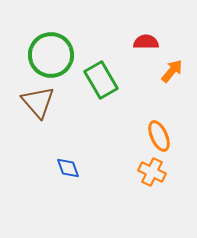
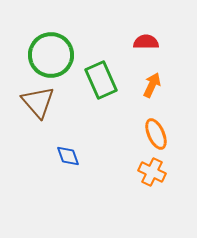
orange arrow: moved 20 px left, 14 px down; rotated 15 degrees counterclockwise
green rectangle: rotated 6 degrees clockwise
orange ellipse: moved 3 px left, 2 px up
blue diamond: moved 12 px up
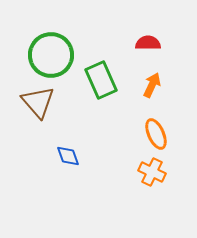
red semicircle: moved 2 px right, 1 px down
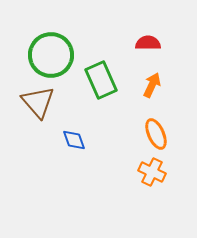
blue diamond: moved 6 px right, 16 px up
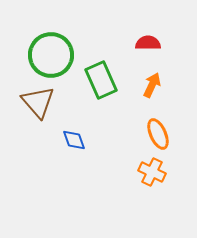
orange ellipse: moved 2 px right
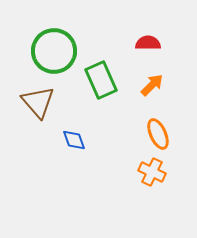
green circle: moved 3 px right, 4 px up
orange arrow: rotated 20 degrees clockwise
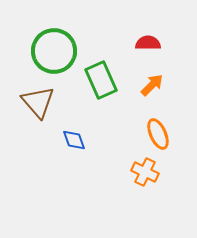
orange cross: moved 7 px left
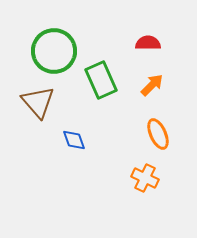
orange cross: moved 6 px down
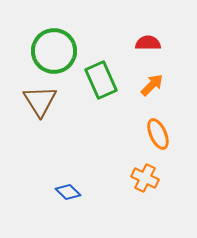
brown triangle: moved 2 px right, 1 px up; rotated 9 degrees clockwise
blue diamond: moved 6 px left, 52 px down; rotated 25 degrees counterclockwise
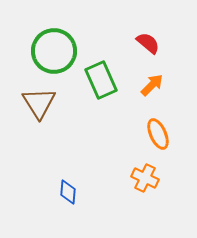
red semicircle: rotated 40 degrees clockwise
brown triangle: moved 1 px left, 2 px down
blue diamond: rotated 50 degrees clockwise
